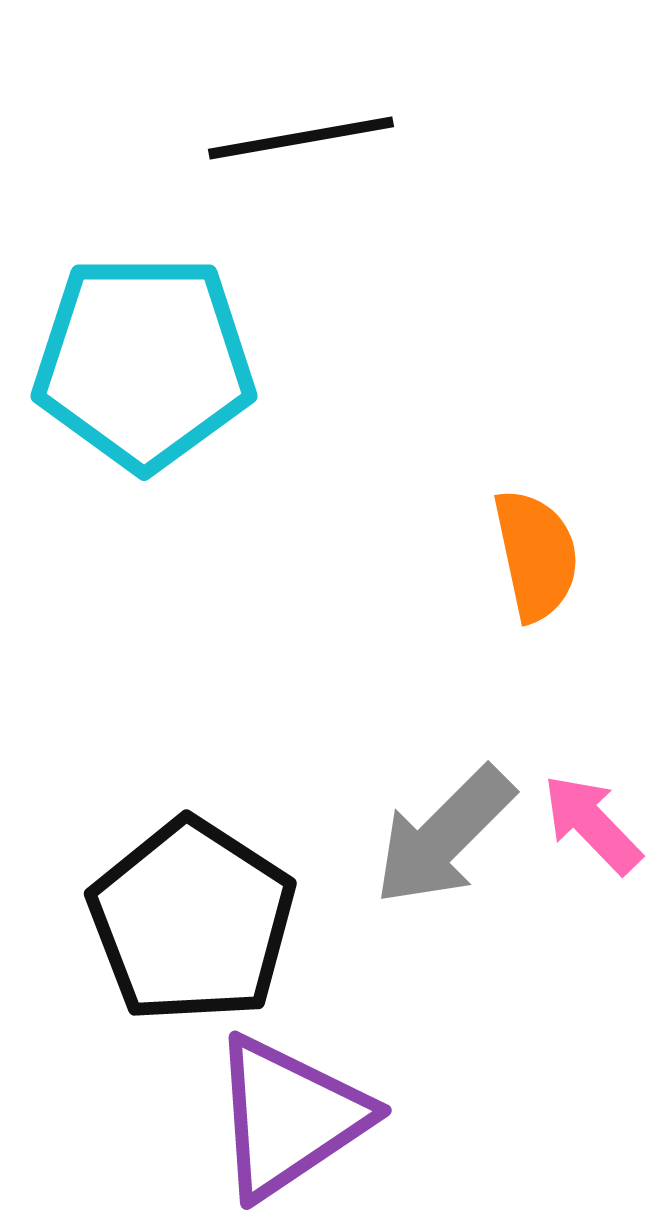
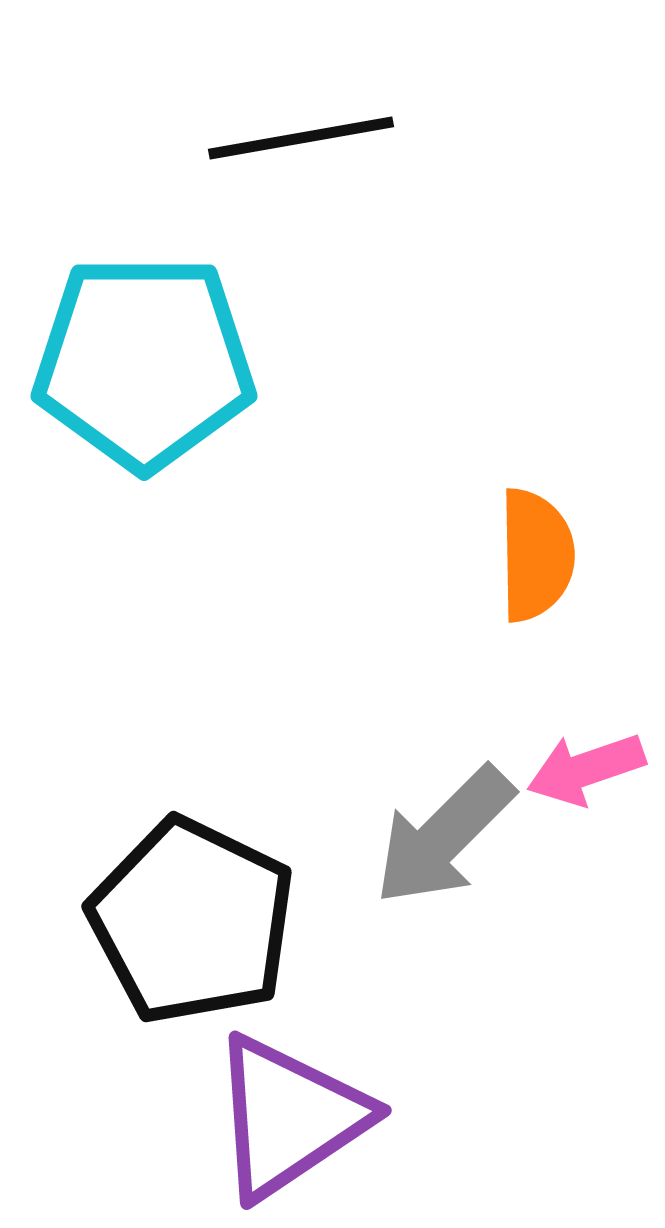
orange semicircle: rotated 11 degrees clockwise
pink arrow: moved 6 px left, 55 px up; rotated 65 degrees counterclockwise
black pentagon: rotated 7 degrees counterclockwise
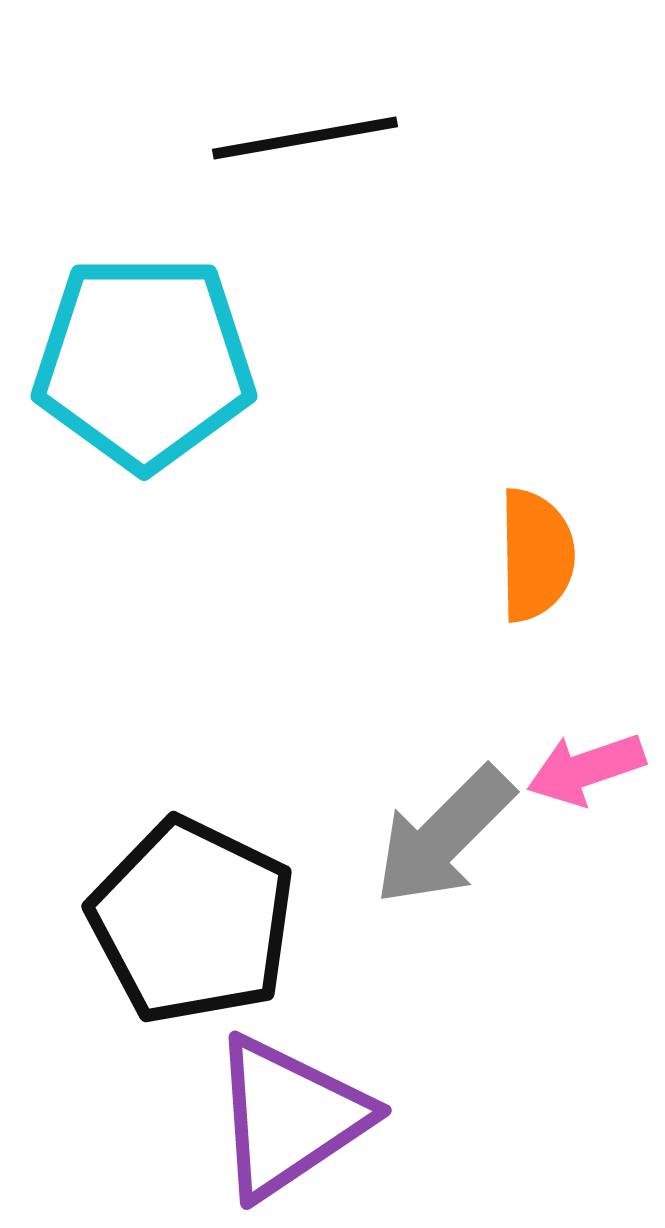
black line: moved 4 px right
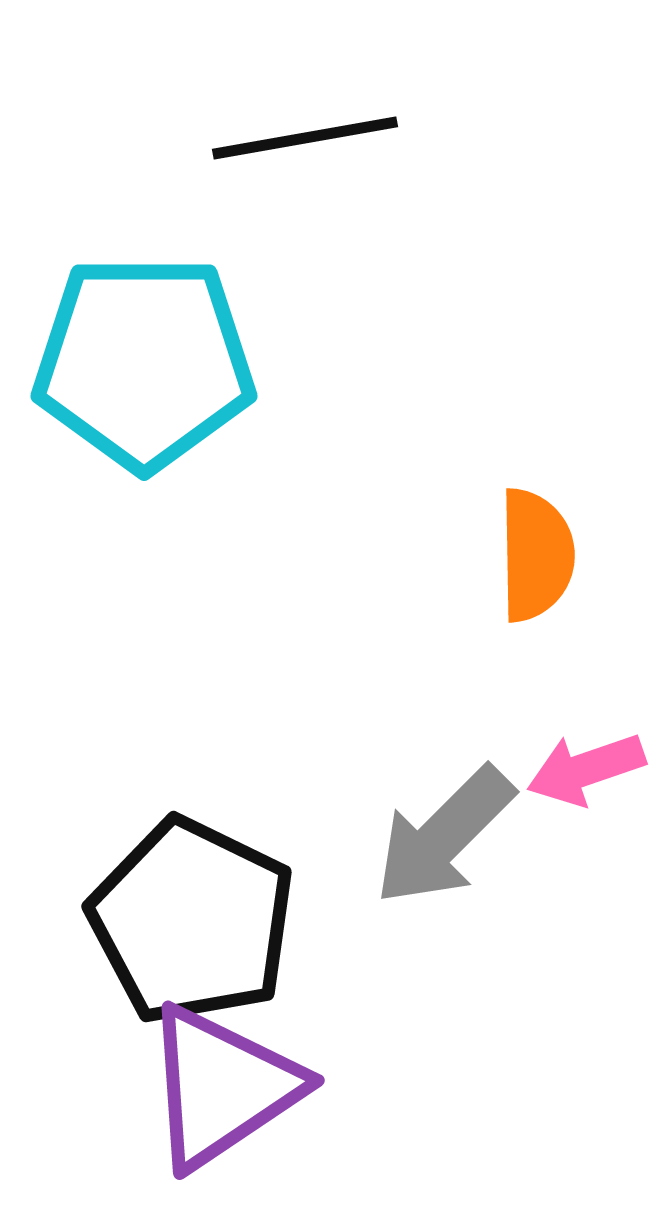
purple triangle: moved 67 px left, 30 px up
